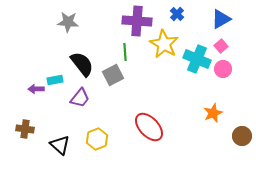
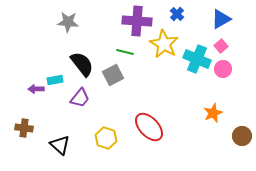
green line: rotated 72 degrees counterclockwise
brown cross: moved 1 px left, 1 px up
yellow hexagon: moved 9 px right, 1 px up; rotated 20 degrees counterclockwise
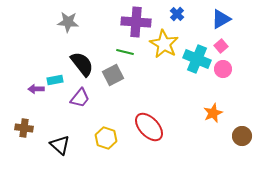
purple cross: moved 1 px left, 1 px down
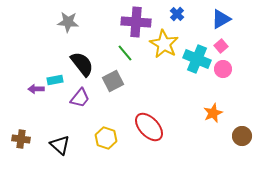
green line: moved 1 px down; rotated 36 degrees clockwise
gray square: moved 6 px down
brown cross: moved 3 px left, 11 px down
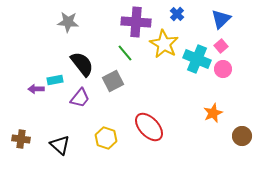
blue triangle: rotated 15 degrees counterclockwise
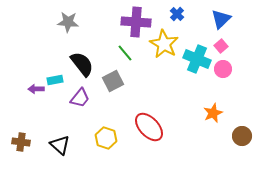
brown cross: moved 3 px down
